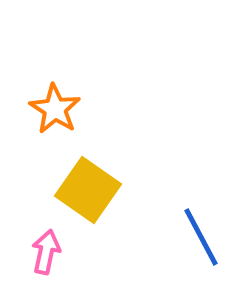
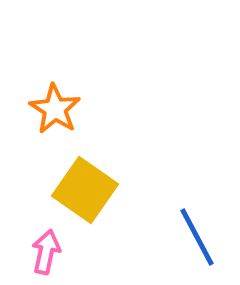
yellow square: moved 3 px left
blue line: moved 4 px left
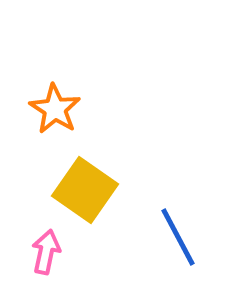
blue line: moved 19 px left
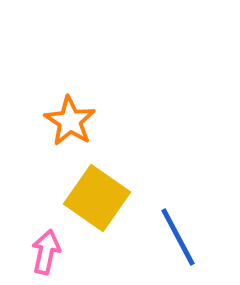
orange star: moved 15 px right, 12 px down
yellow square: moved 12 px right, 8 px down
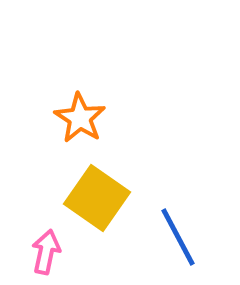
orange star: moved 10 px right, 3 px up
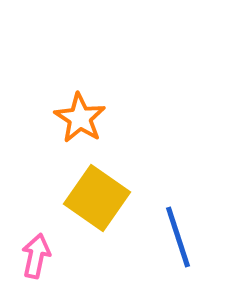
blue line: rotated 10 degrees clockwise
pink arrow: moved 10 px left, 4 px down
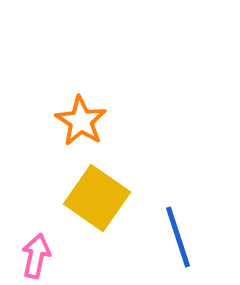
orange star: moved 1 px right, 3 px down
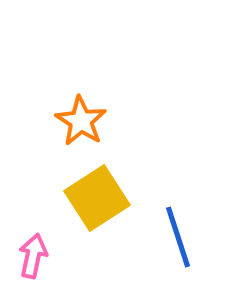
yellow square: rotated 22 degrees clockwise
pink arrow: moved 3 px left
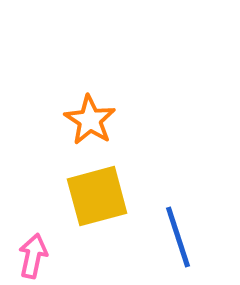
orange star: moved 9 px right, 1 px up
yellow square: moved 2 px up; rotated 18 degrees clockwise
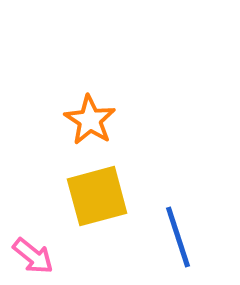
pink arrow: rotated 117 degrees clockwise
